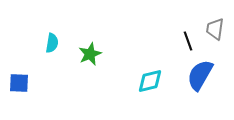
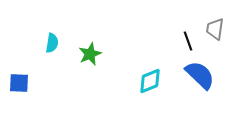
blue semicircle: rotated 104 degrees clockwise
cyan diamond: rotated 8 degrees counterclockwise
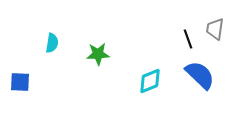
black line: moved 2 px up
green star: moved 8 px right; rotated 20 degrees clockwise
blue square: moved 1 px right, 1 px up
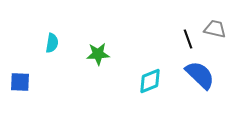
gray trapezoid: rotated 95 degrees clockwise
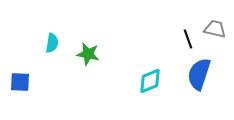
green star: moved 10 px left; rotated 15 degrees clockwise
blue semicircle: moved 1 px left, 1 px up; rotated 116 degrees counterclockwise
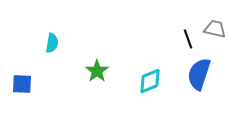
green star: moved 9 px right, 17 px down; rotated 25 degrees clockwise
blue square: moved 2 px right, 2 px down
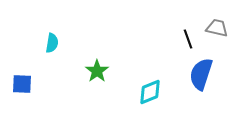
gray trapezoid: moved 2 px right, 1 px up
blue semicircle: moved 2 px right
cyan diamond: moved 11 px down
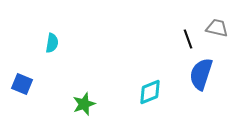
green star: moved 13 px left, 33 px down; rotated 15 degrees clockwise
blue square: rotated 20 degrees clockwise
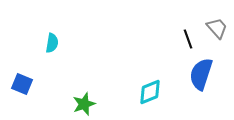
gray trapezoid: rotated 35 degrees clockwise
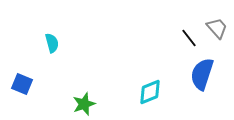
black line: moved 1 px right, 1 px up; rotated 18 degrees counterclockwise
cyan semicircle: rotated 24 degrees counterclockwise
blue semicircle: moved 1 px right
